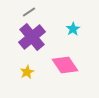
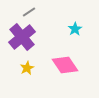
cyan star: moved 2 px right
purple cross: moved 10 px left
yellow star: moved 4 px up
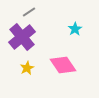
pink diamond: moved 2 px left
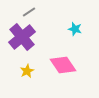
cyan star: rotated 24 degrees counterclockwise
yellow star: moved 3 px down
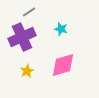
cyan star: moved 14 px left
purple cross: rotated 16 degrees clockwise
pink diamond: rotated 72 degrees counterclockwise
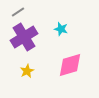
gray line: moved 11 px left
purple cross: moved 2 px right; rotated 8 degrees counterclockwise
pink diamond: moved 7 px right
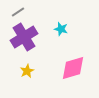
pink diamond: moved 3 px right, 3 px down
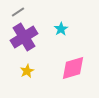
cyan star: rotated 24 degrees clockwise
